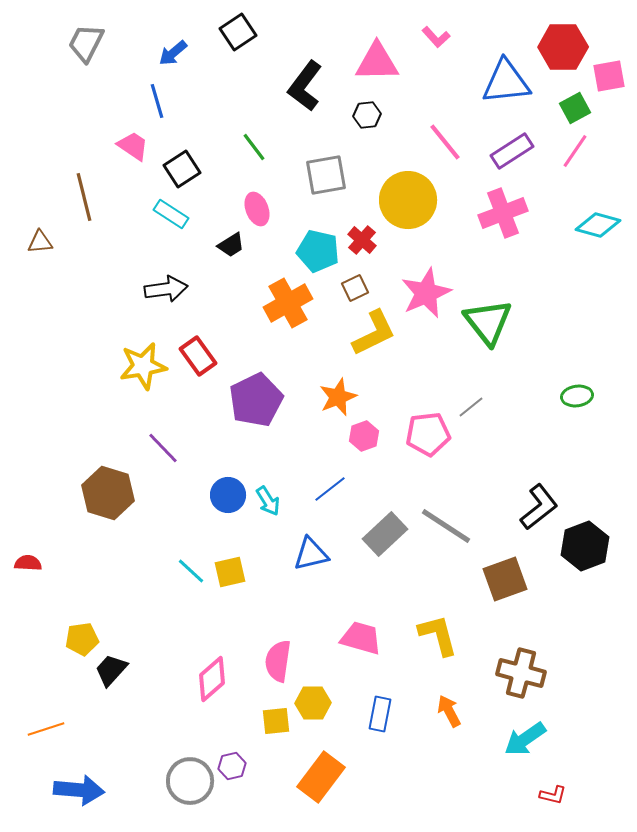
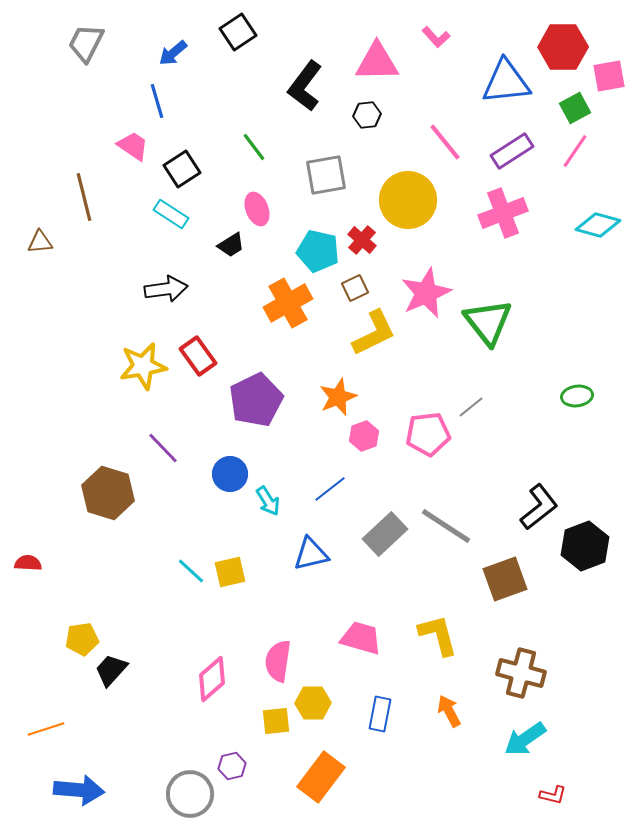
blue circle at (228, 495): moved 2 px right, 21 px up
gray circle at (190, 781): moved 13 px down
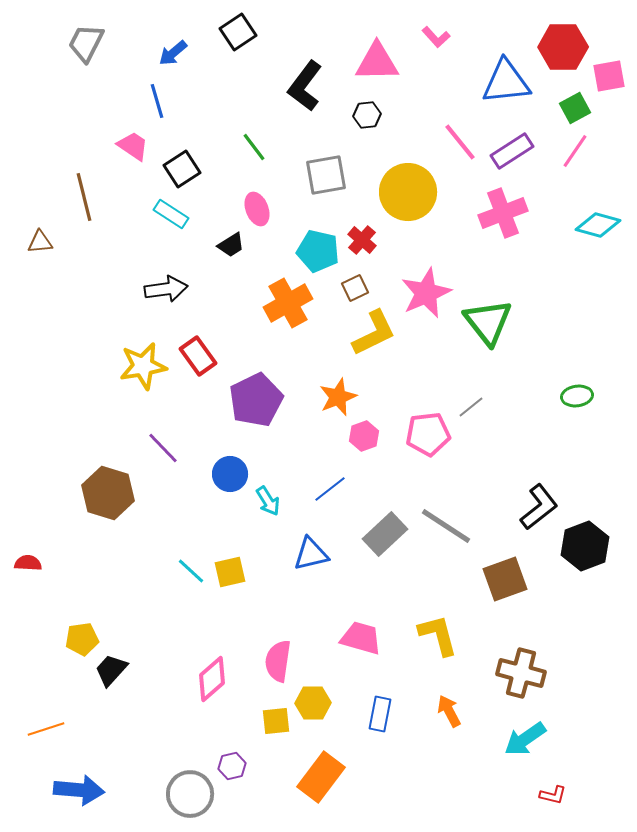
pink line at (445, 142): moved 15 px right
yellow circle at (408, 200): moved 8 px up
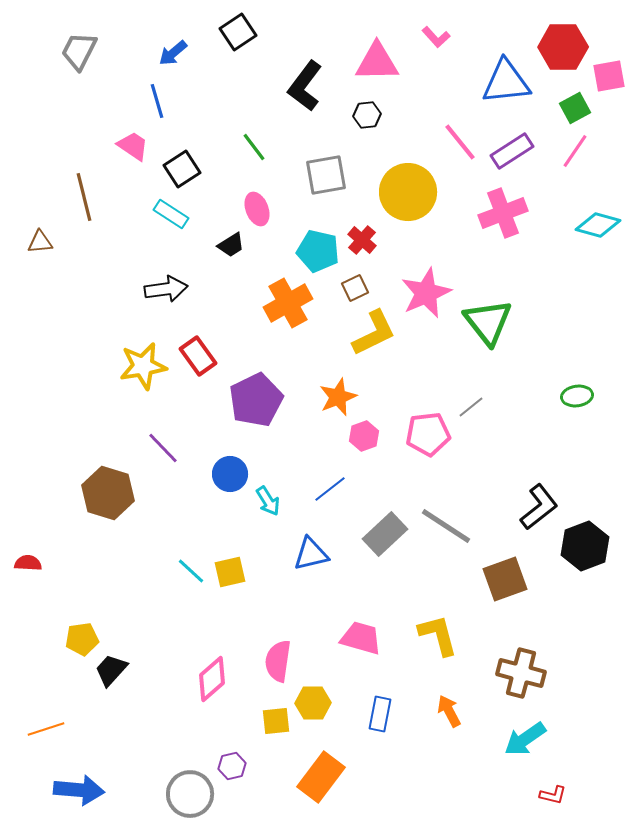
gray trapezoid at (86, 43): moved 7 px left, 8 px down
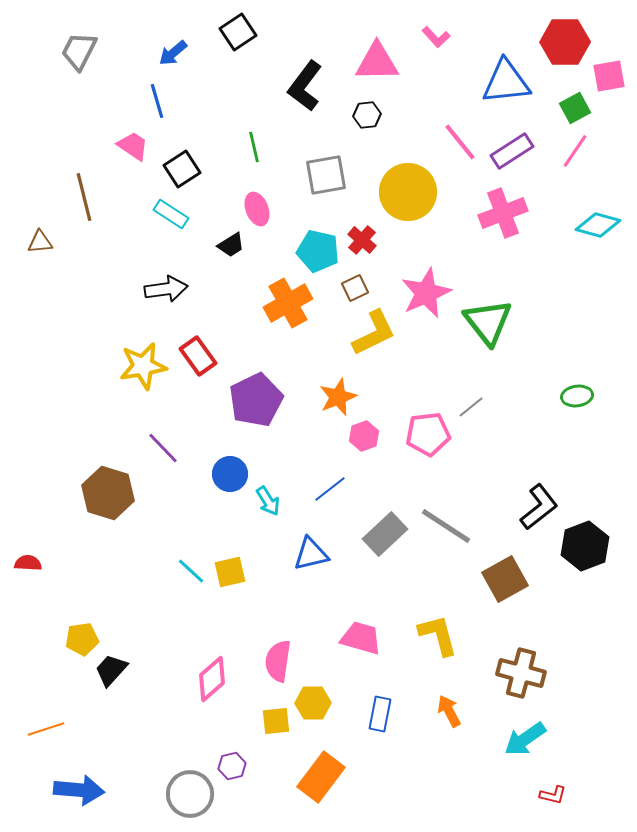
red hexagon at (563, 47): moved 2 px right, 5 px up
green line at (254, 147): rotated 24 degrees clockwise
brown square at (505, 579): rotated 9 degrees counterclockwise
